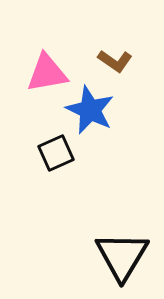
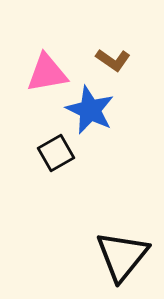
brown L-shape: moved 2 px left, 1 px up
black square: rotated 6 degrees counterclockwise
black triangle: rotated 8 degrees clockwise
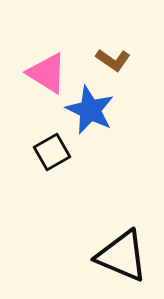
pink triangle: rotated 42 degrees clockwise
black square: moved 4 px left, 1 px up
black triangle: rotated 46 degrees counterclockwise
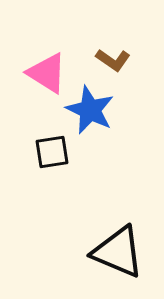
black square: rotated 21 degrees clockwise
black triangle: moved 4 px left, 4 px up
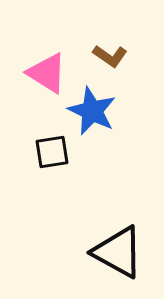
brown L-shape: moved 3 px left, 4 px up
blue star: moved 2 px right, 1 px down
black triangle: rotated 6 degrees clockwise
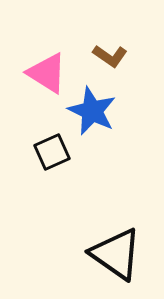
black square: rotated 15 degrees counterclockwise
black triangle: moved 2 px left, 2 px down; rotated 6 degrees clockwise
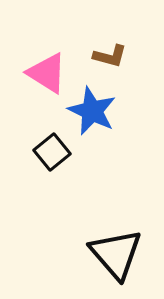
brown L-shape: rotated 20 degrees counterclockwise
black square: rotated 15 degrees counterclockwise
black triangle: rotated 14 degrees clockwise
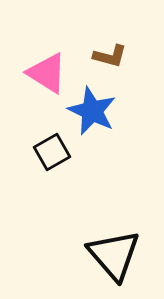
black square: rotated 9 degrees clockwise
black triangle: moved 2 px left, 1 px down
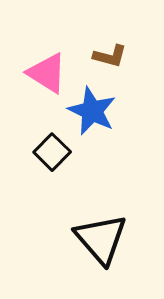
black square: rotated 15 degrees counterclockwise
black triangle: moved 13 px left, 16 px up
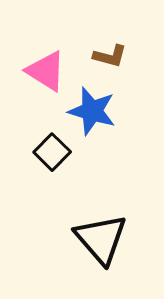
pink triangle: moved 1 px left, 2 px up
blue star: rotated 9 degrees counterclockwise
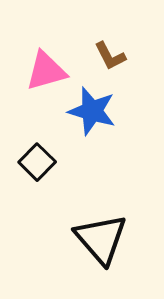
brown L-shape: rotated 48 degrees clockwise
pink triangle: rotated 48 degrees counterclockwise
black square: moved 15 px left, 10 px down
